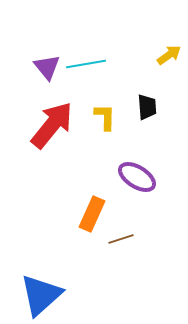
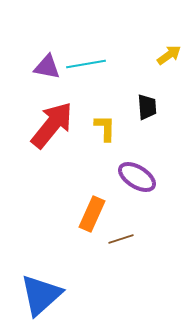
purple triangle: rotated 40 degrees counterclockwise
yellow L-shape: moved 11 px down
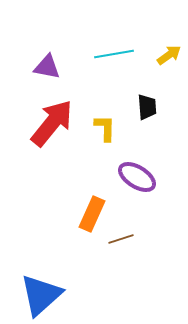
cyan line: moved 28 px right, 10 px up
red arrow: moved 2 px up
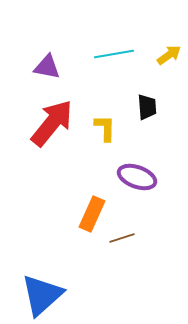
purple ellipse: rotated 12 degrees counterclockwise
brown line: moved 1 px right, 1 px up
blue triangle: moved 1 px right
